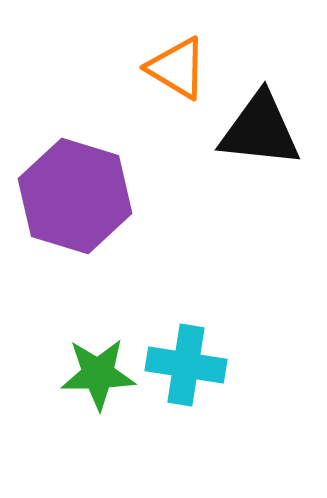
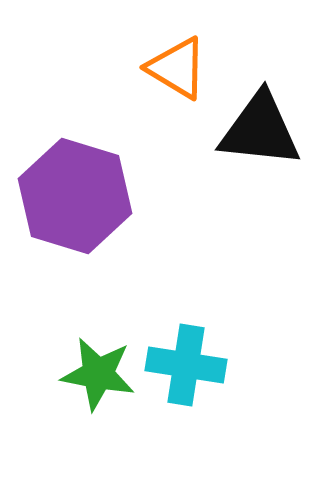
green star: rotated 12 degrees clockwise
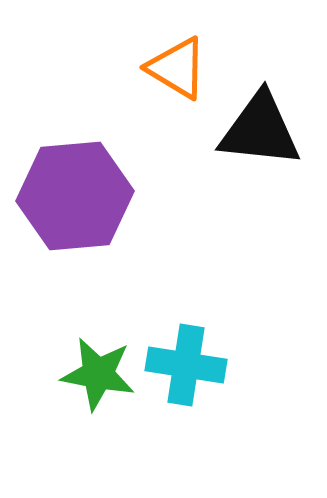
purple hexagon: rotated 22 degrees counterclockwise
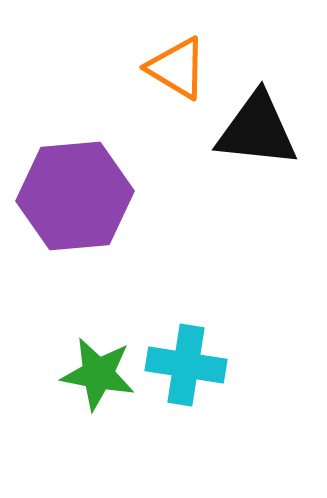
black triangle: moved 3 px left
